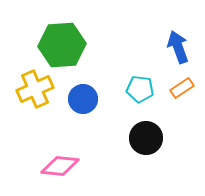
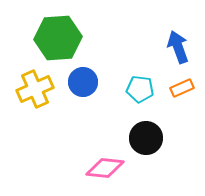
green hexagon: moved 4 px left, 7 px up
orange rectangle: rotated 10 degrees clockwise
blue circle: moved 17 px up
pink diamond: moved 45 px right, 2 px down
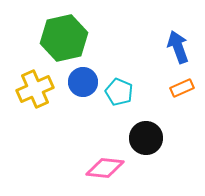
green hexagon: moved 6 px right; rotated 9 degrees counterclockwise
cyan pentagon: moved 21 px left, 3 px down; rotated 16 degrees clockwise
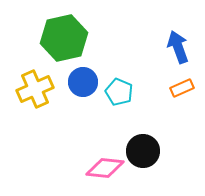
black circle: moved 3 px left, 13 px down
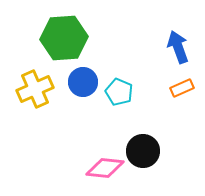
green hexagon: rotated 9 degrees clockwise
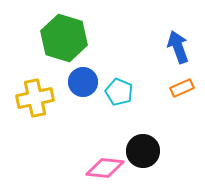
green hexagon: rotated 21 degrees clockwise
yellow cross: moved 9 px down; rotated 12 degrees clockwise
